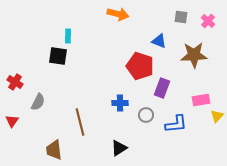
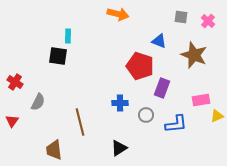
brown star: rotated 24 degrees clockwise
yellow triangle: rotated 24 degrees clockwise
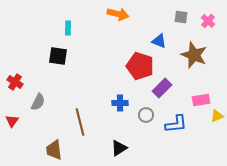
cyan rectangle: moved 8 px up
purple rectangle: rotated 24 degrees clockwise
